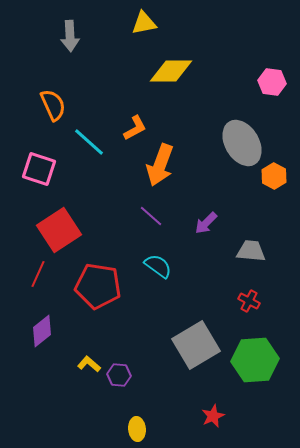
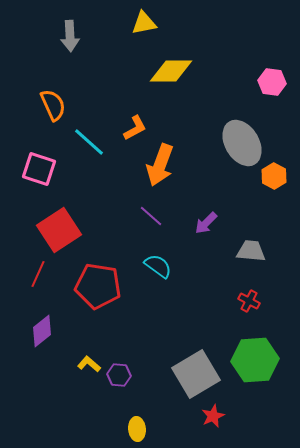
gray square: moved 29 px down
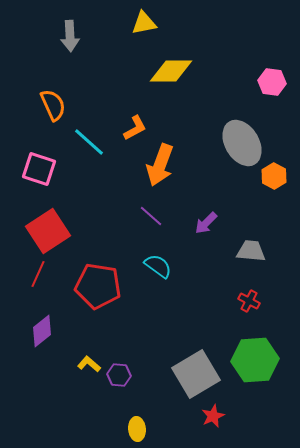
red square: moved 11 px left, 1 px down
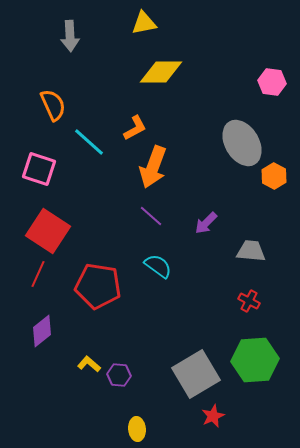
yellow diamond: moved 10 px left, 1 px down
orange arrow: moved 7 px left, 2 px down
red square: rotated 24 degrees counterclockwise
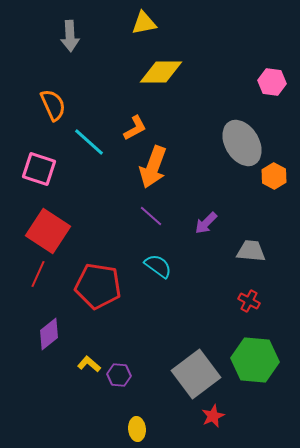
purple diamond: moved 7 px right, 3 px down
green hexagon: rotated 9 degrees clockwise
gray square: rotated 6 degrees counterclockwise
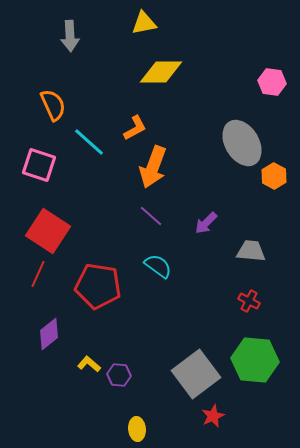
pink square: moved 4 px up
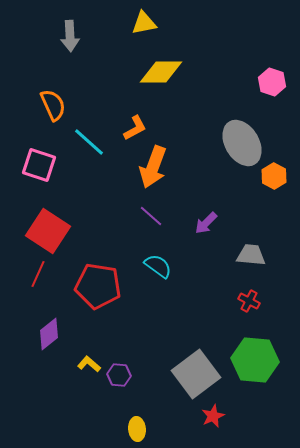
pink hexagon: rotated 12 degrees clockwise
gray trapezoid: moved 4 px down
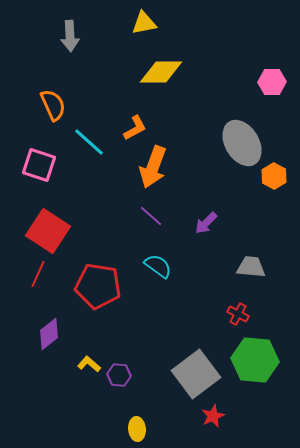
pink hexagon: rotated 20 degrees counterclockwise
gray trapezoid: moved 12 px down
red cross: moved 11 px left, 13 px down
